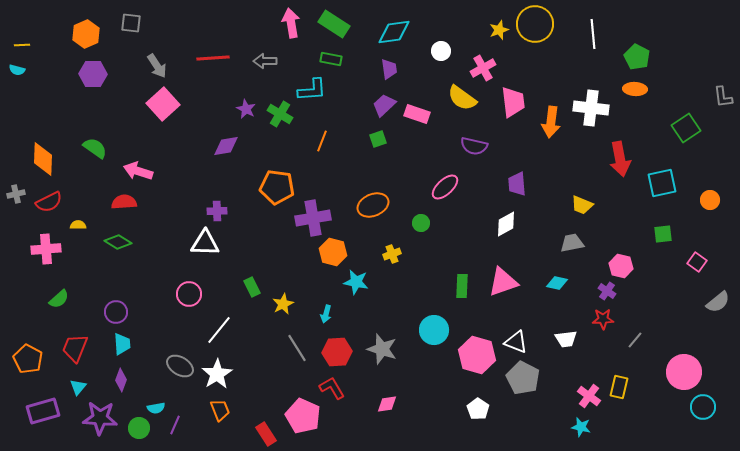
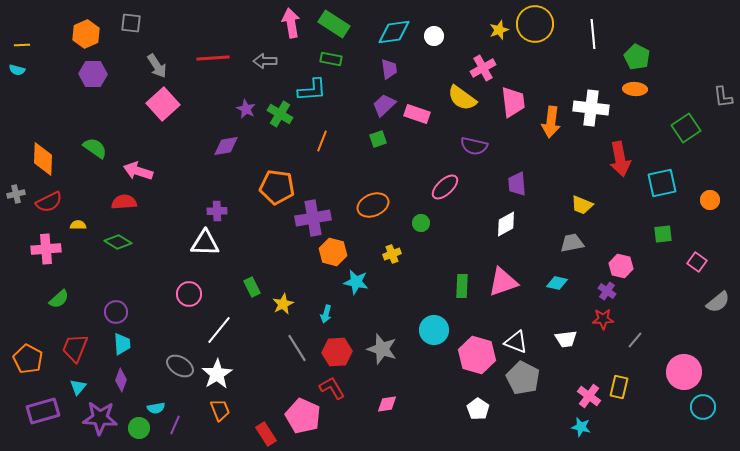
white circle at (441, 51): moved 7 px left, 15 px up
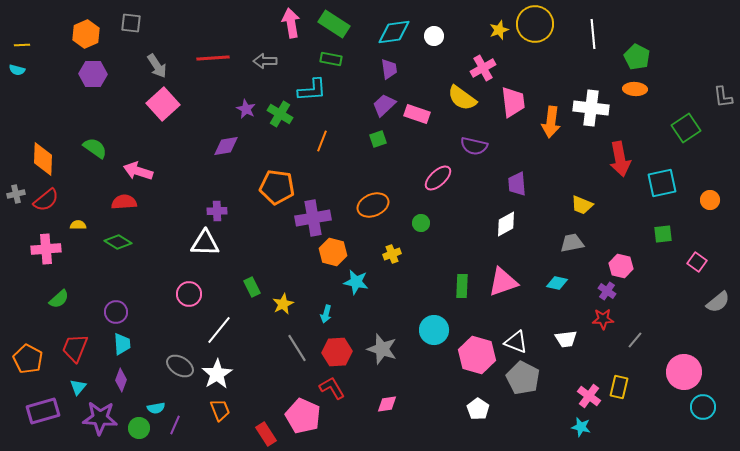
pink ellipse at (445, 187): moved 7 px left, 9 px up
red semicircle at (49, 202): moved 3 px left, 2 px up; rotated 12 degrees counterclockwise
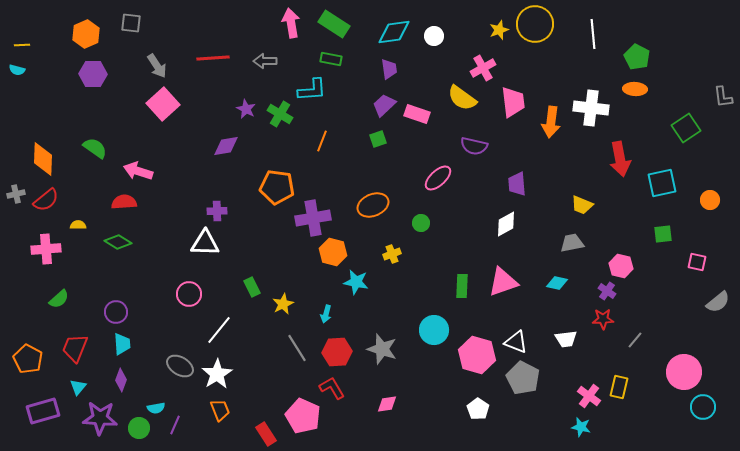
pink square at (697, 262): rotated 24 degrees counterclockwise
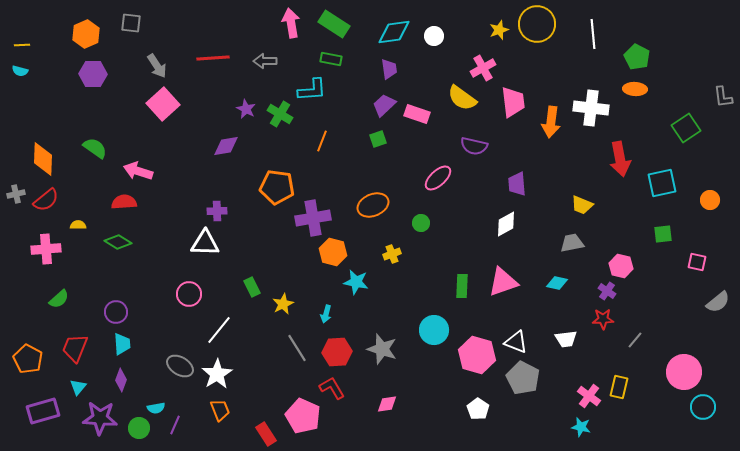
yellow circle at (535, 24): moved 2 px right
cyan semicircle at (17, 70): moved 3 px right, 1 px down
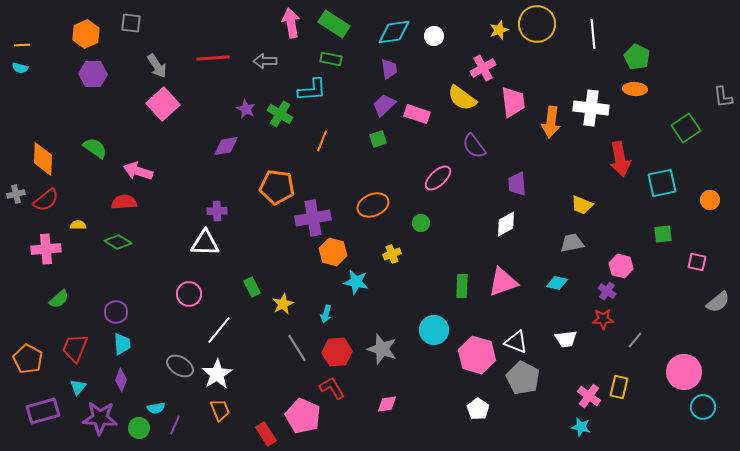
cyan semicircle at (20, 71): moved 3 px up
purple semicircle at (474, 146): rotated 40 degrees clockwise
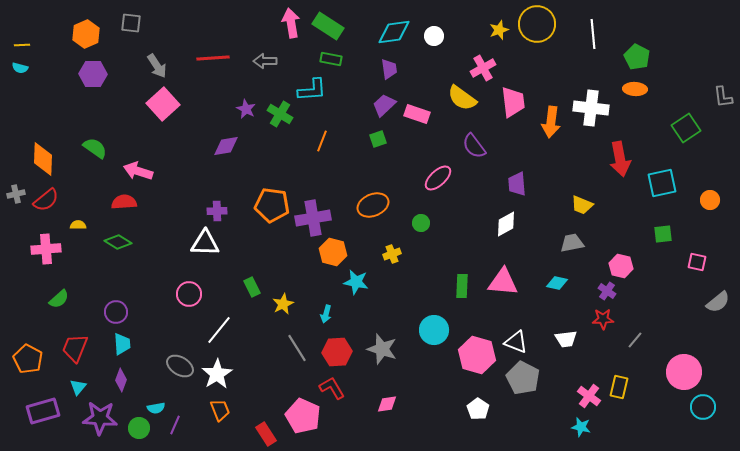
green rectangle at (334, 24): moved 6 px left, 2 px down
orange pentagon at (277, 187): moved 5 px left, 18 px down
pink triangle at (503, 282): rotated 24 degrees clockwise
